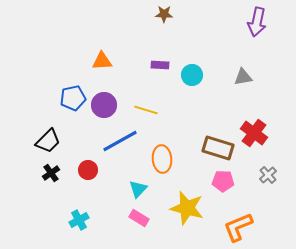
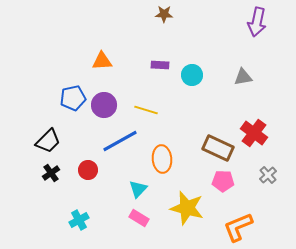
brown rectangle: rotated 8 degrees clockwise
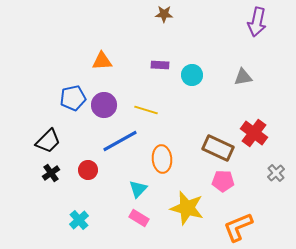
gray cross: moved 8 px right, 2 px up
cyan cross: rotated 12 degrees counterclockwise
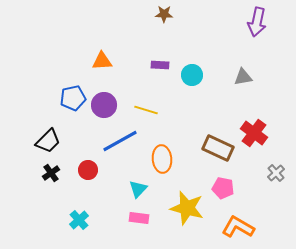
pink pentagon: moved 7 px down; rotated 10 degrees clockwise
pink rectangle: rotated 24 degrees counterclockwise
orange L-shape: rotated 52 degrees clockwise
